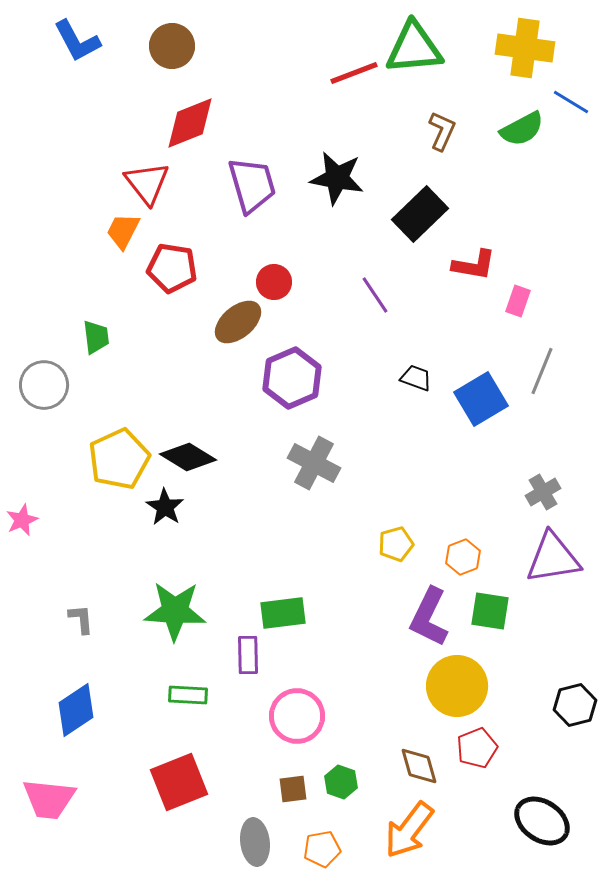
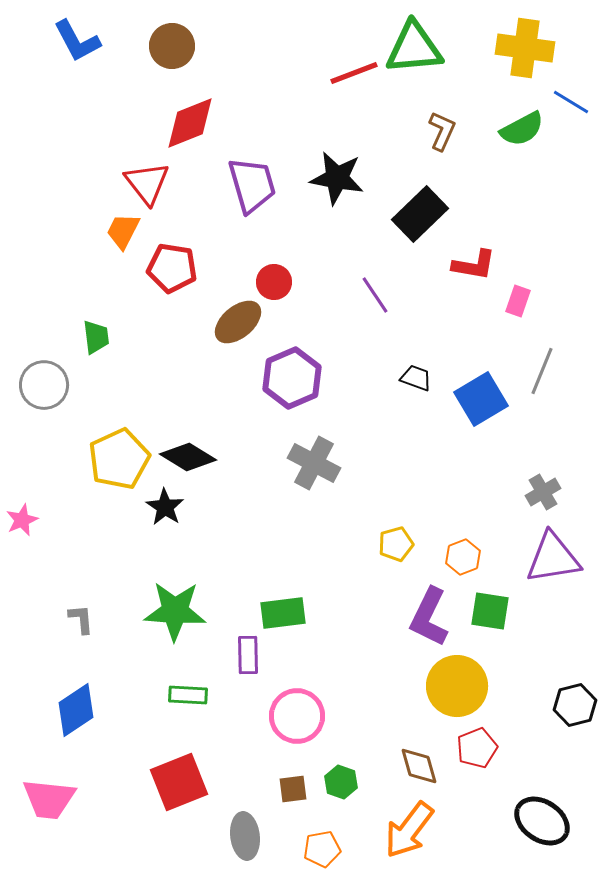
gray ellipse at (255, 842): moved 10 px left, 6 px up
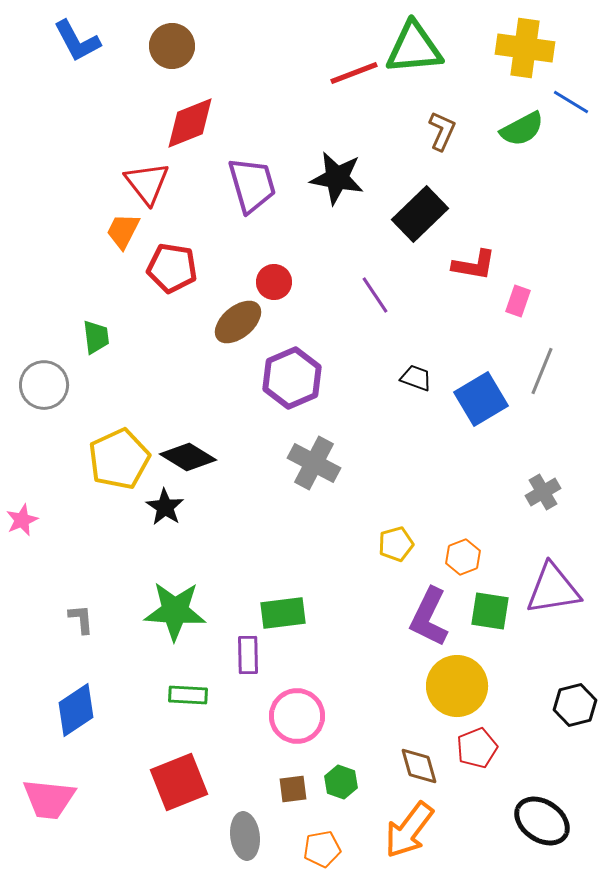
purple triangle at (553, 558): moved 31 px down
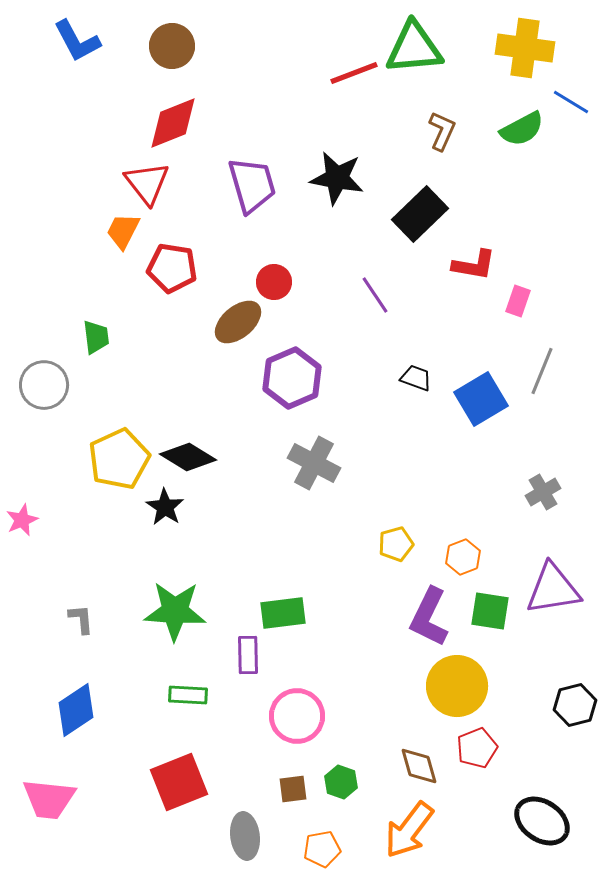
red diamond at (190, 123): moved 17 px left
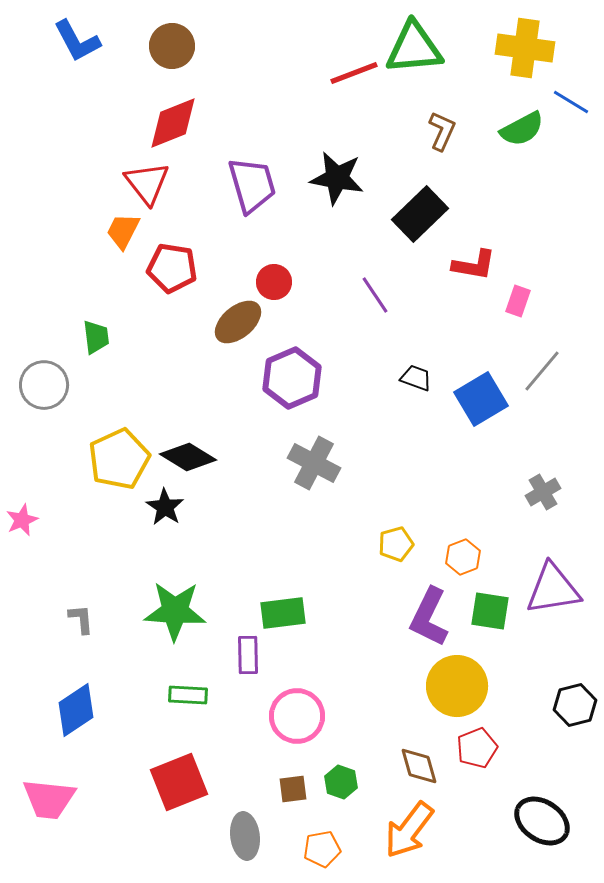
gray line at (542, 371): rotated 18 degrees clockwise
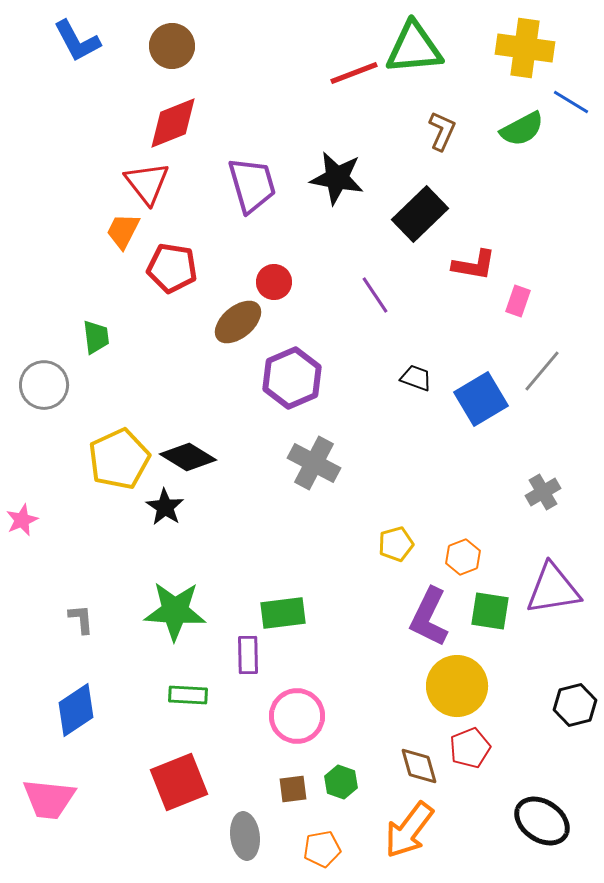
red pentagon at (477, 748): moved 7 px left
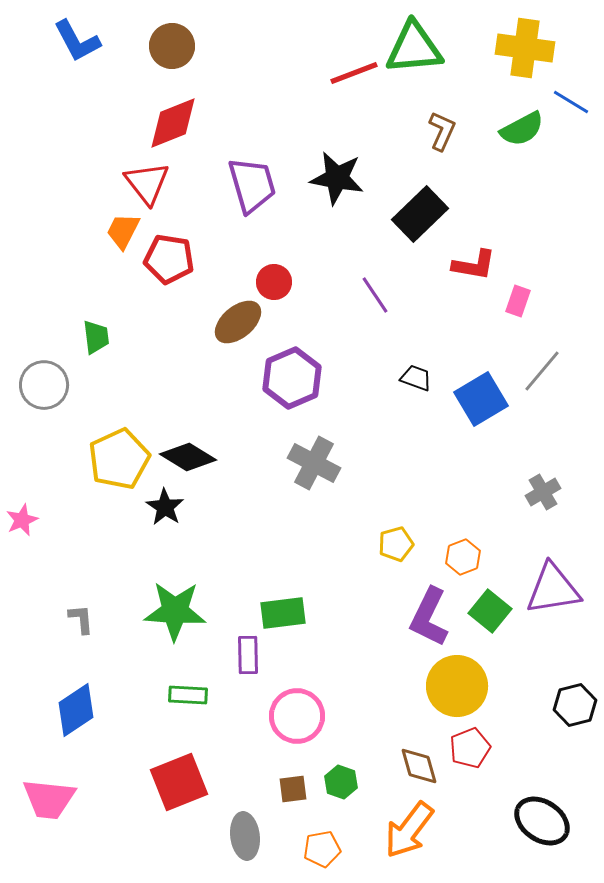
red pentagon at (172, 268): moved 3 px left, 9 px up
green square at (490, 611): rotated 30 degrees clockwise
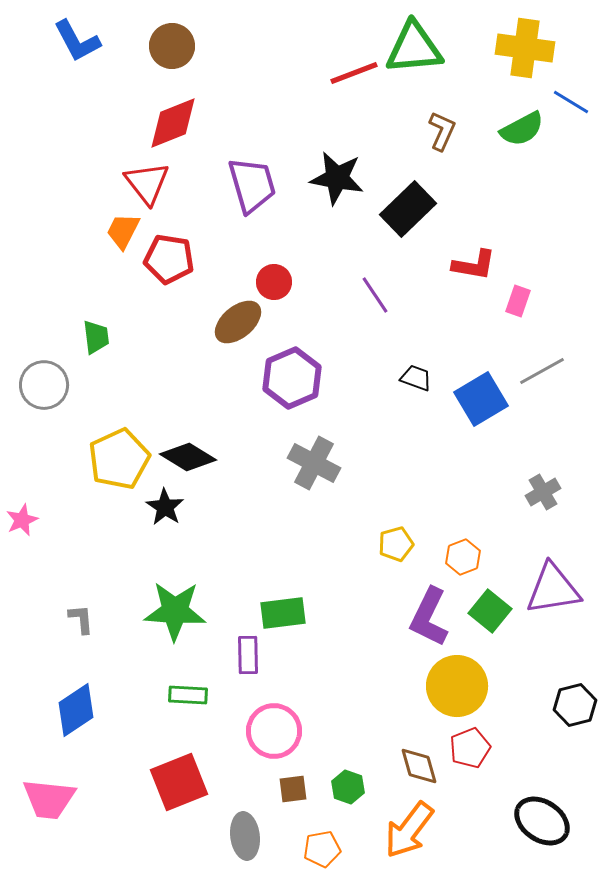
black rectangle at (420, 214): moved 12 px left, 5 px up
gray line at (542, 371): rotated 21 degrees clockwise
pink circle at (297, 716): moved 23 px left, 15 px down
green hexagon at (341, 782): moved 7 px right, 5 px down
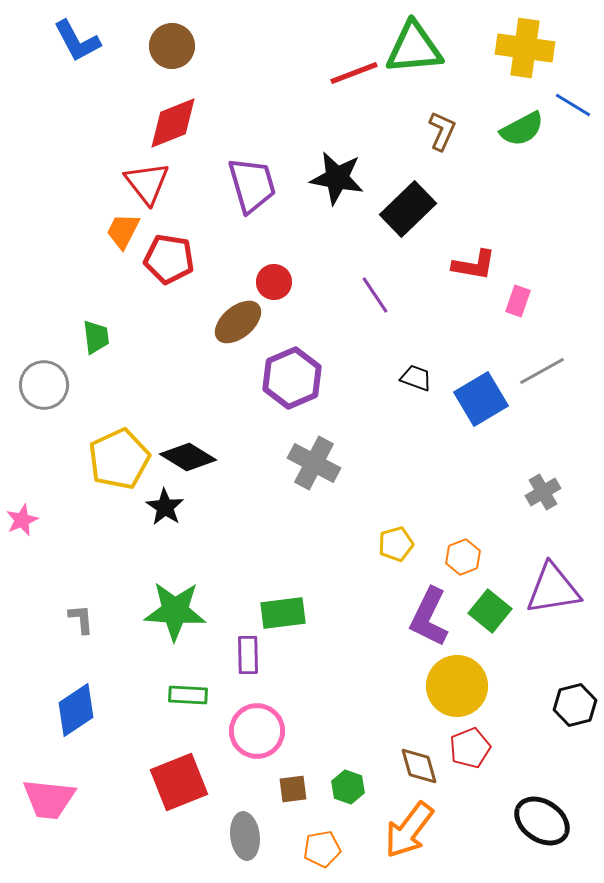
blue line at (571, 102): moved 2 px right, 3 px down
pink circle at (274, 731): moved 17 px left
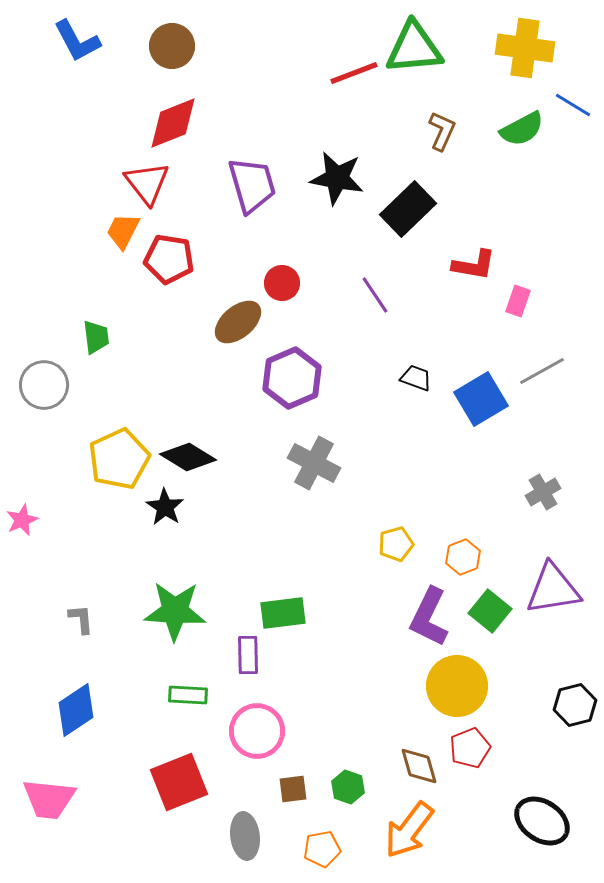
red circle at (274, 282): moved 8 px right, 1 px down
